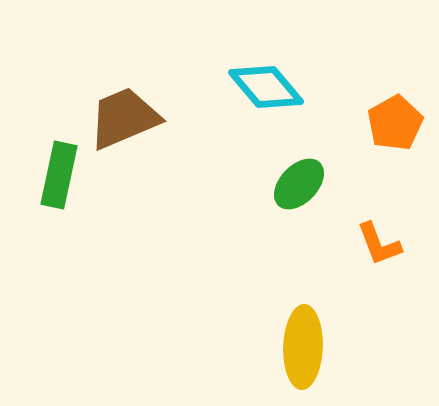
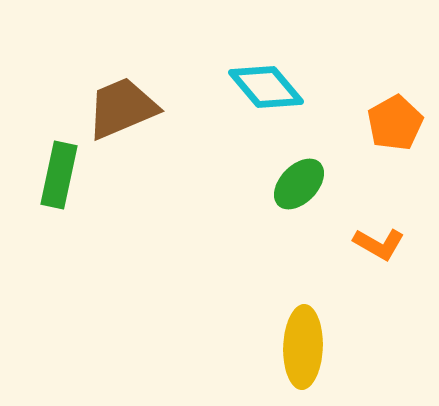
brown trapezoid: moved 2 px left, 10 px up
orange L-shape: rotated 39 degrees counterclockwise
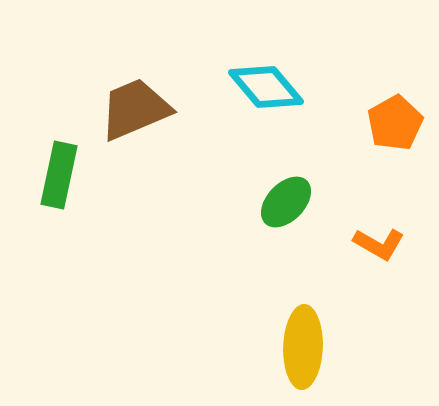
brown trapezoid: moved 13 px right, 1 px down
green ellipse: moved 13 px left, 18 px down
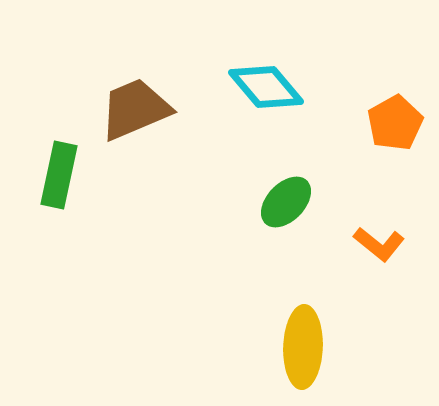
orange L-shape: rotated 9 degrees clockwise
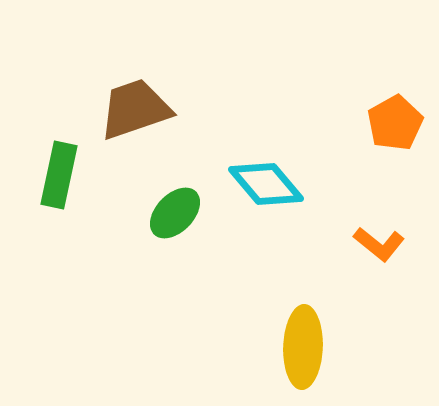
cyan diamond: moved 97 px down
brown trapezoid: rotated 4 degrees clockwise
green ellipse: moved 111 px left, 11 px down
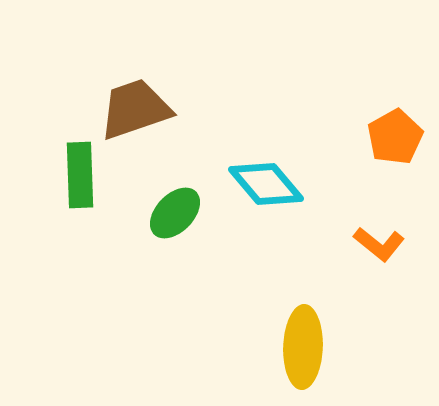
orange pentagon: moved 14 px down
green rectangle: moved 21 px right; rotated 14 degrees counterclockwise
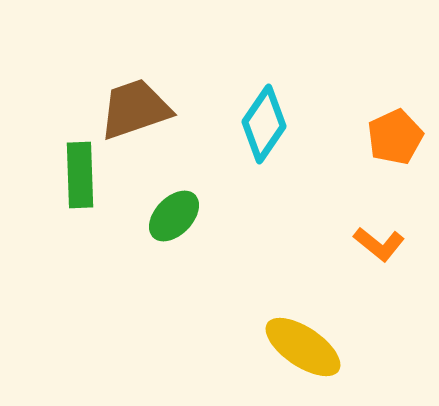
orange pentagon: rotated 4 degrees clockwise
cyan diamond: moved 2 px left, 60 px up; rotated 74 degrees clockwise
green ellipse: moved 1 px left, 3 px down
yellow ellipse: rotated 58 degrees counterclockwise
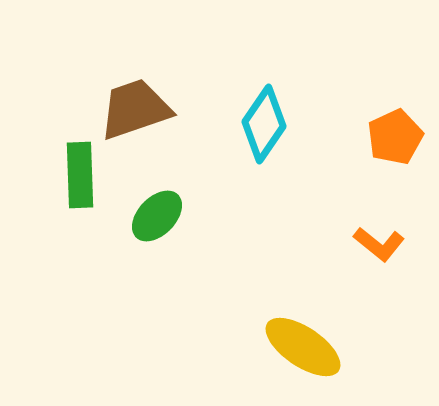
green ellipse: moved 17 px left
